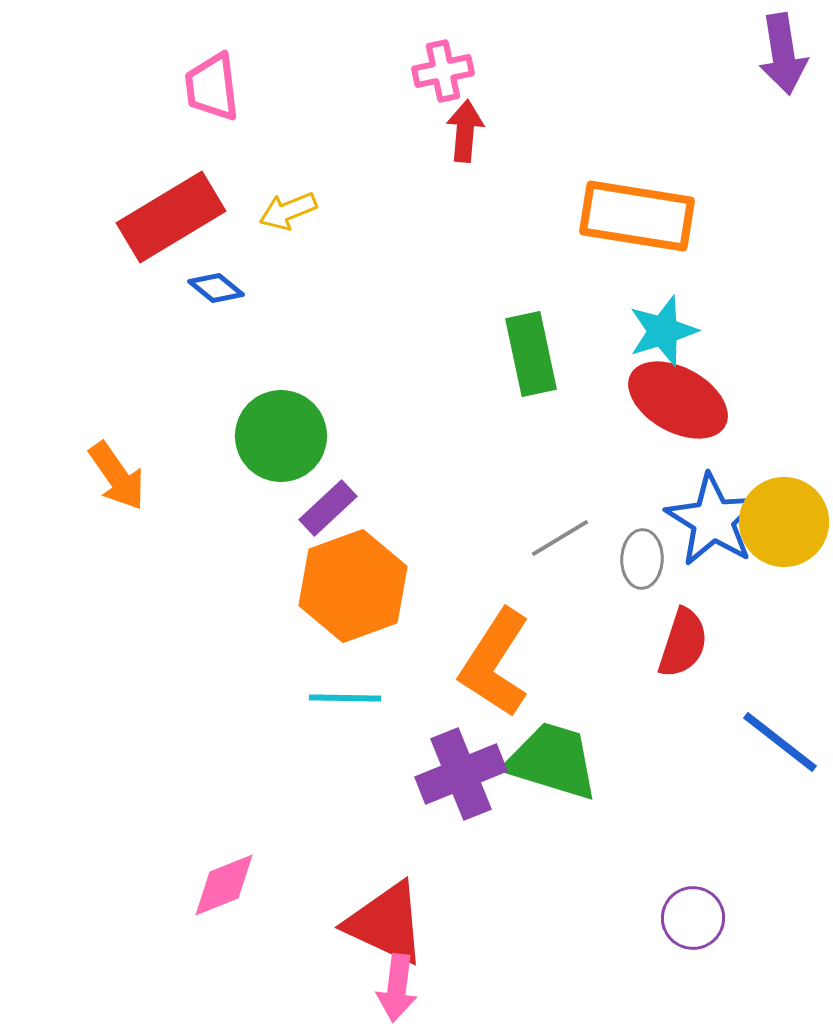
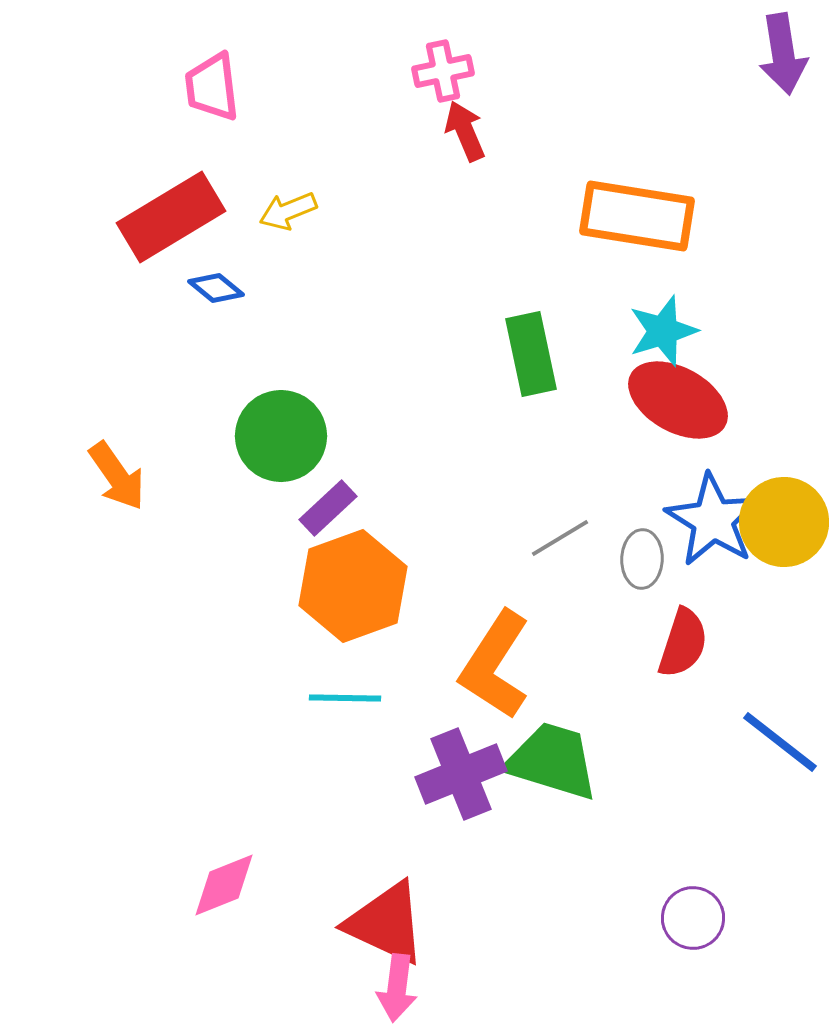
red arrow: rotated 28 degrees counterclockwise
orange L-shape: moved 2 px down
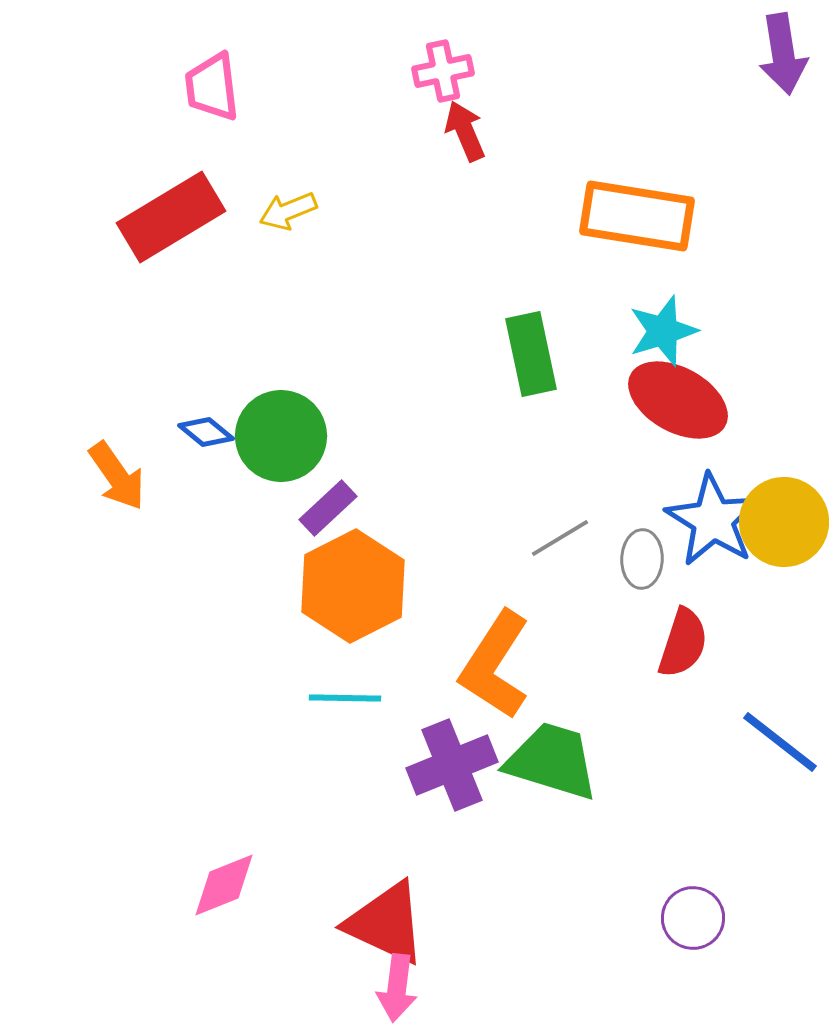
blue diamond: moved 10 px left, 144 px down
orange hexagon: rotated 7 degrees counterclockwise
purple cross: moved 9 px left, 9 px up
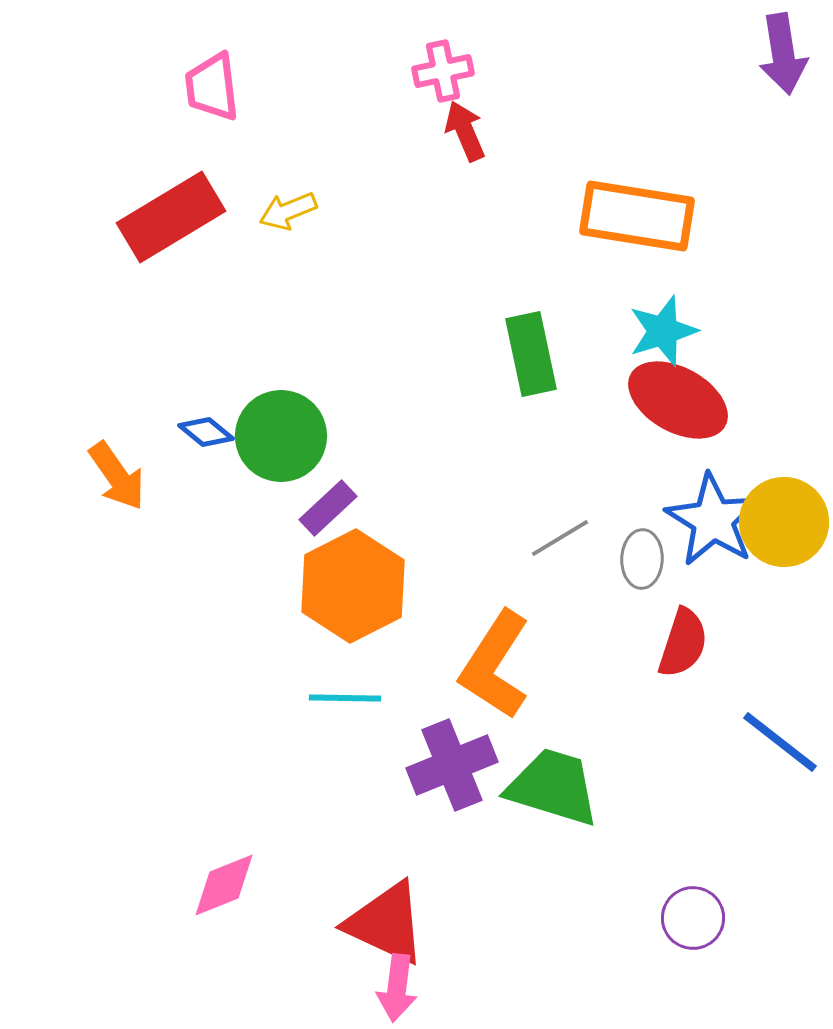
green trapezoid: moved 1 px right, 26 px down
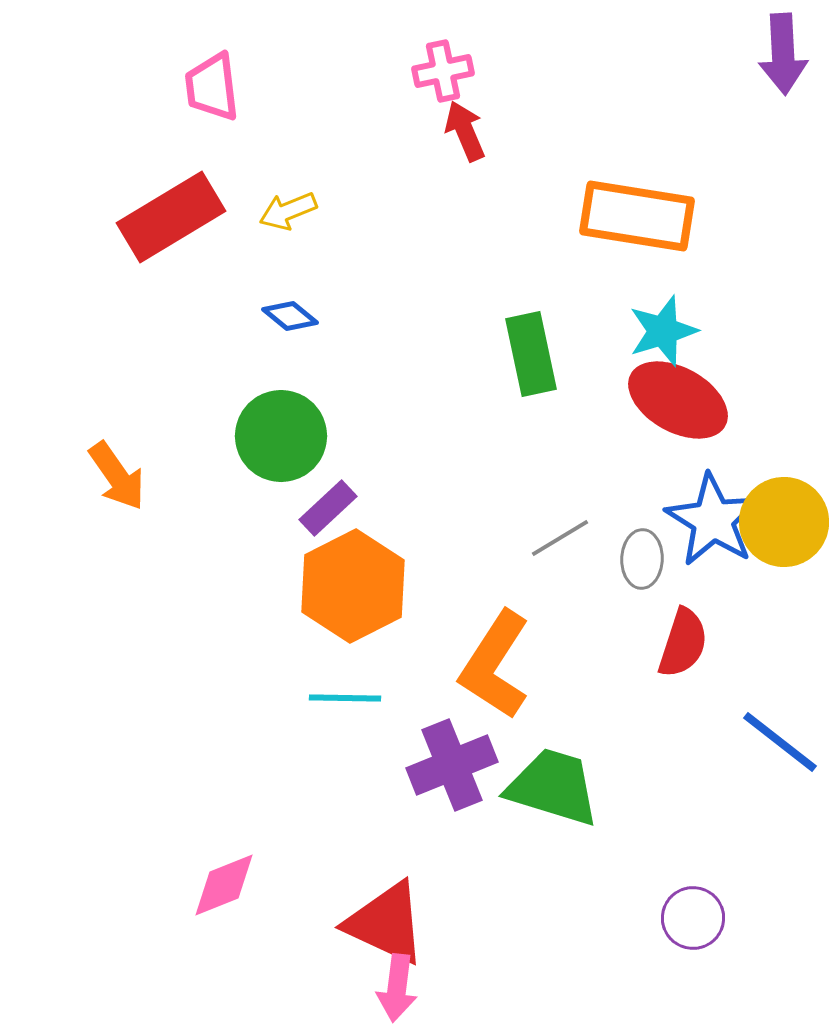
purple arrow: rotated 6 degrees clockwise
blue diamond: moved 84 px right, 116 px up
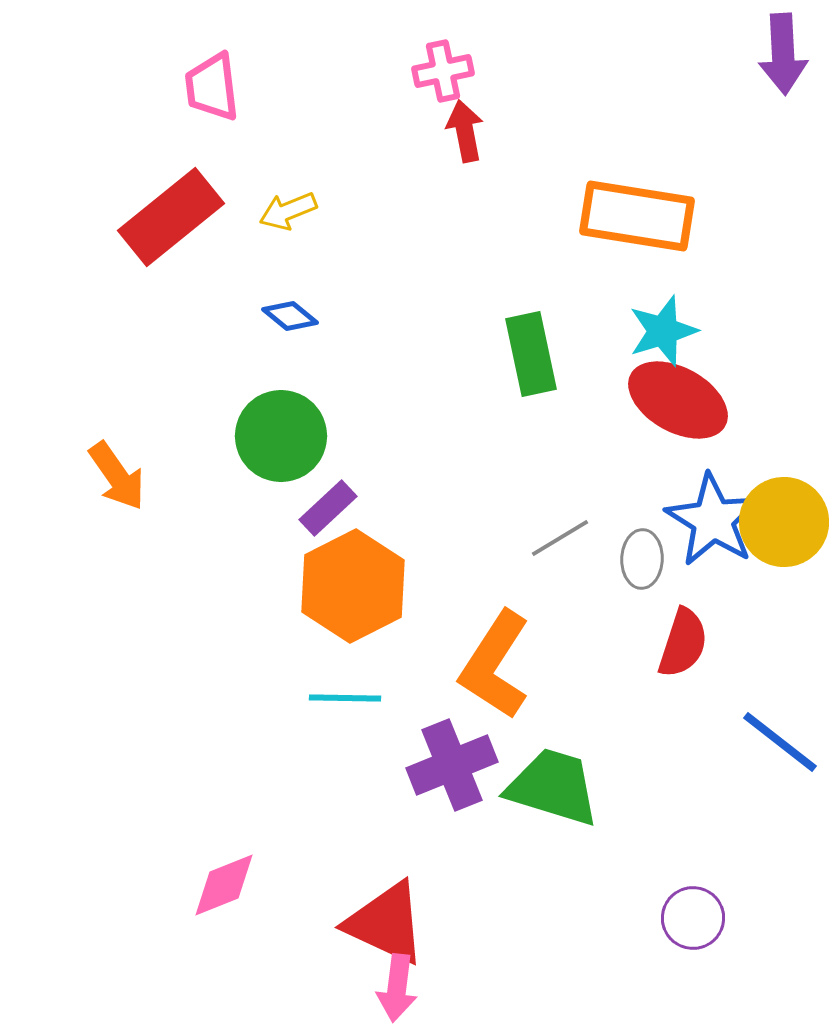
red arrow: rotated 12 degrees clockwise
red rectangle: rotated 8 degrees counterclockwise
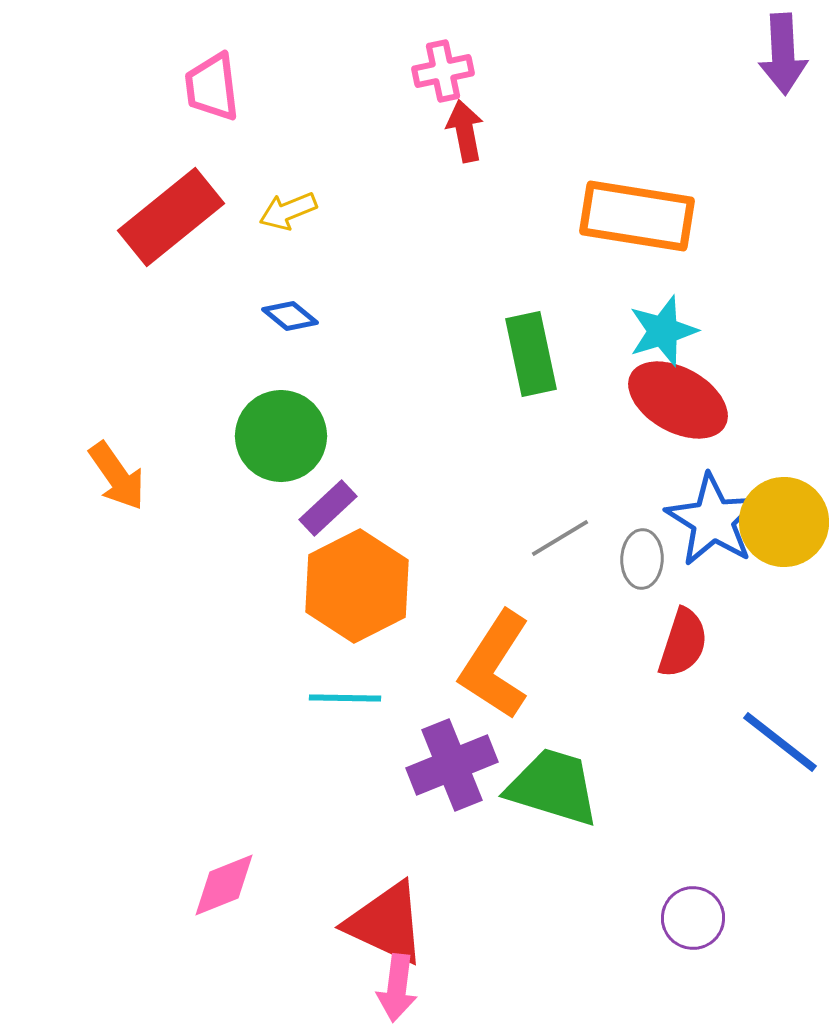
orange hexagon: moved 4 px right
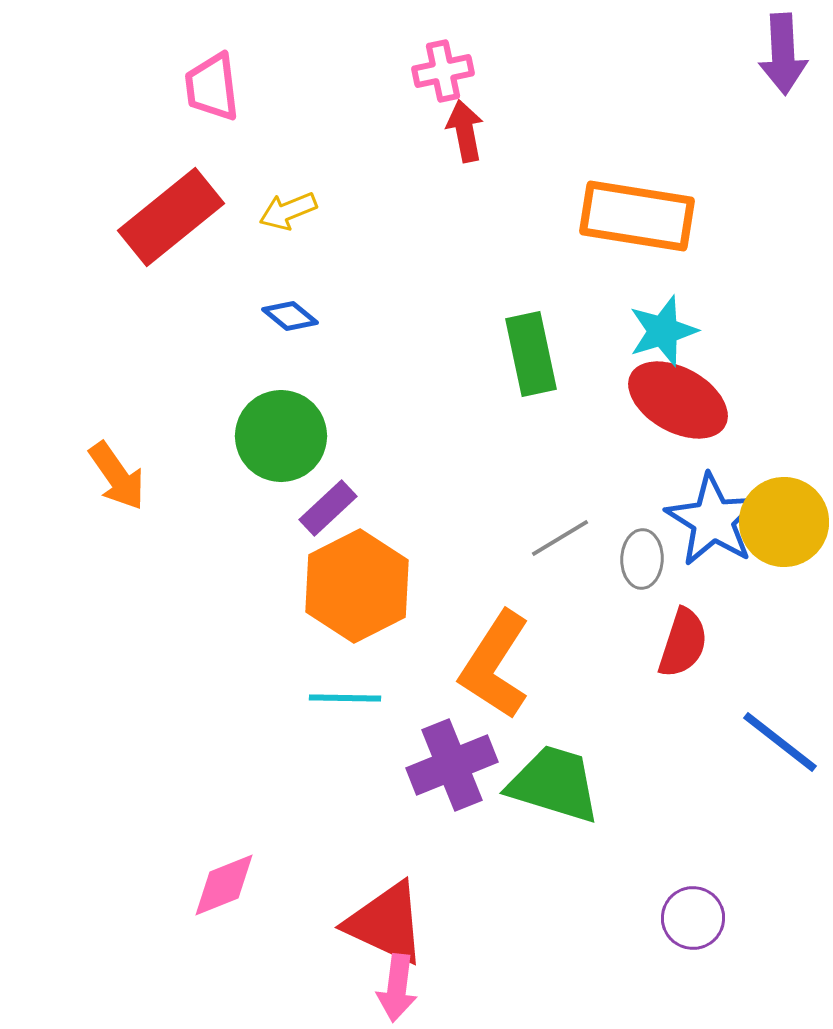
green trapezoid: moved 1 px right, 3 px up
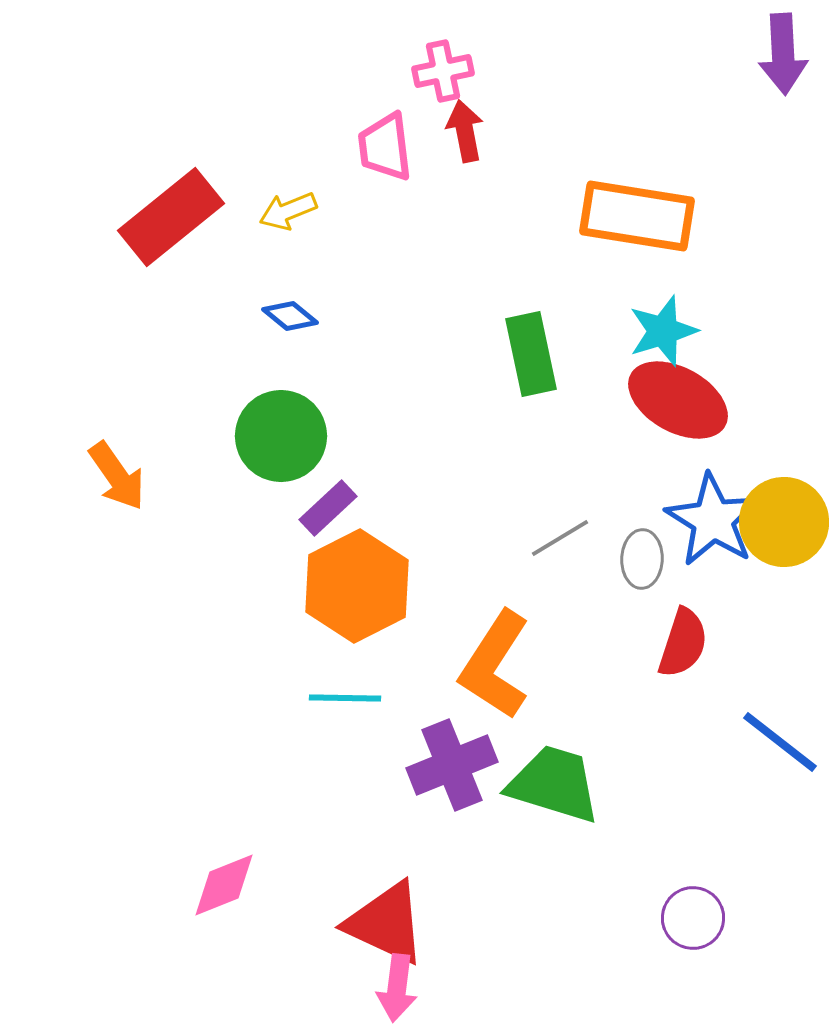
pink trapezoid: moved 173 px right, 60 px down
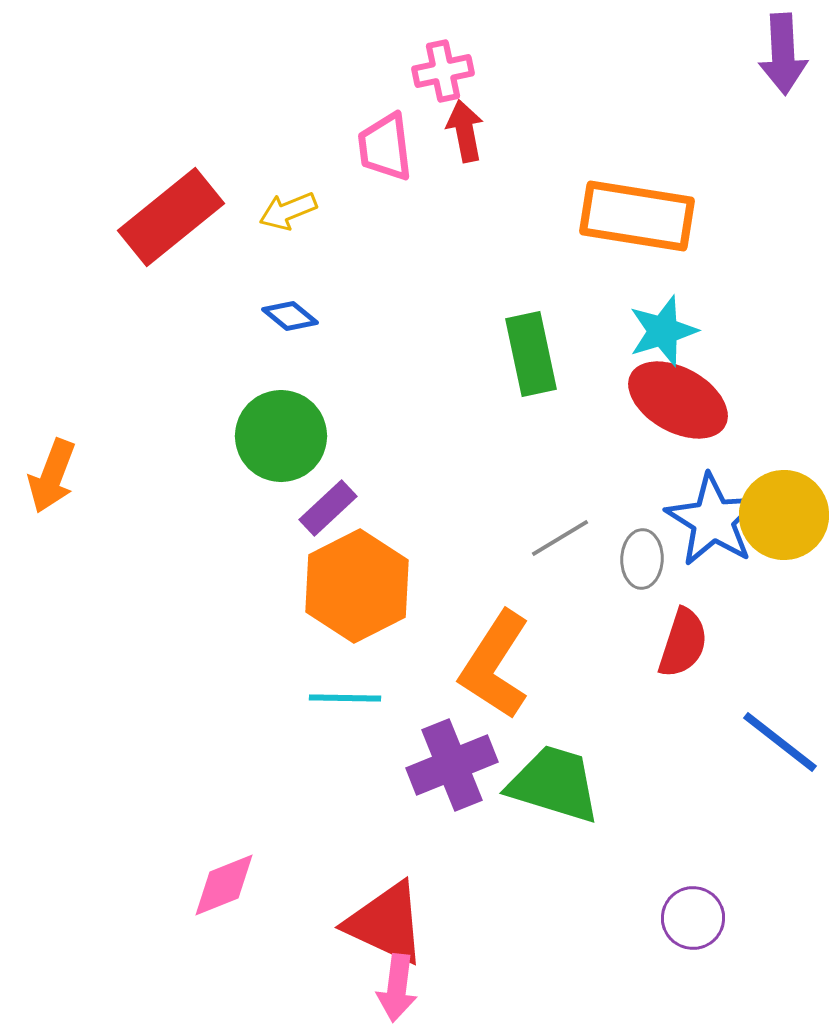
orange arrow: moved 65 px left; rotated 56 degrees clockwise
yellow circle: moved 7 px up
